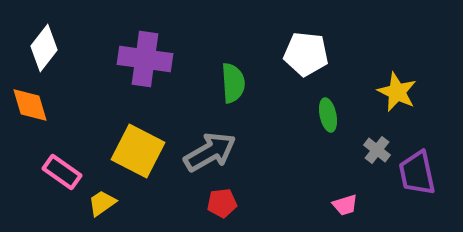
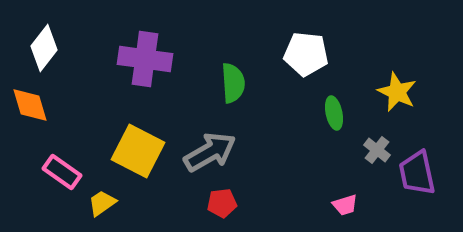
green ellipse: moved 6 px right, 2 px up
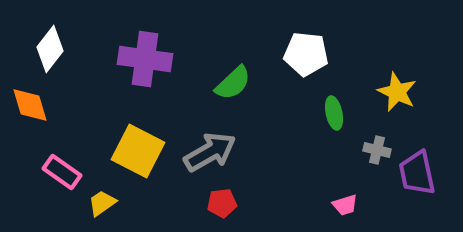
white diamond: moved 6 px right, 1 px down
green semicircle: rotated 51 degrees clockwise
gray cross: rotated 24 degrees counterclockwise
